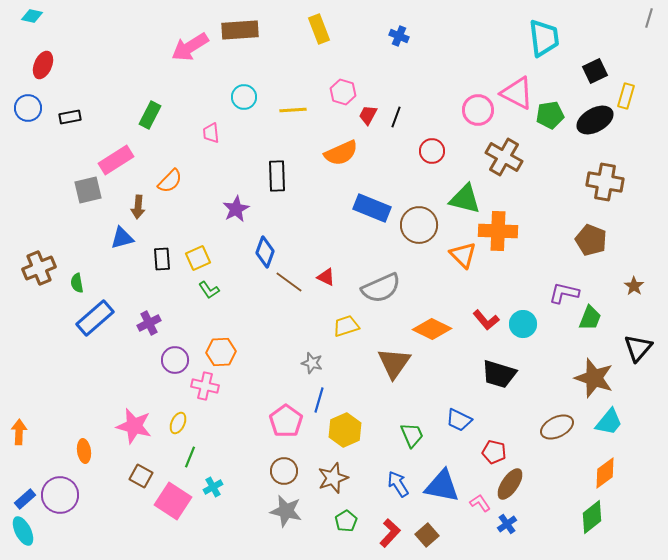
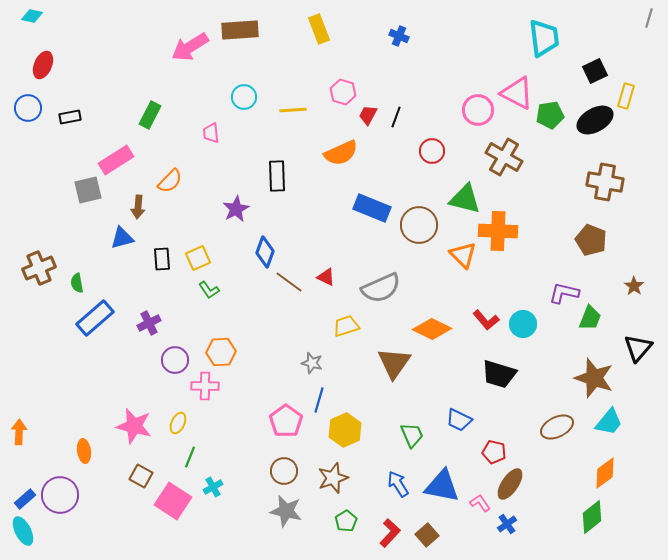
pink cross at (205, 386): rotated 12 degrees counterclockwise
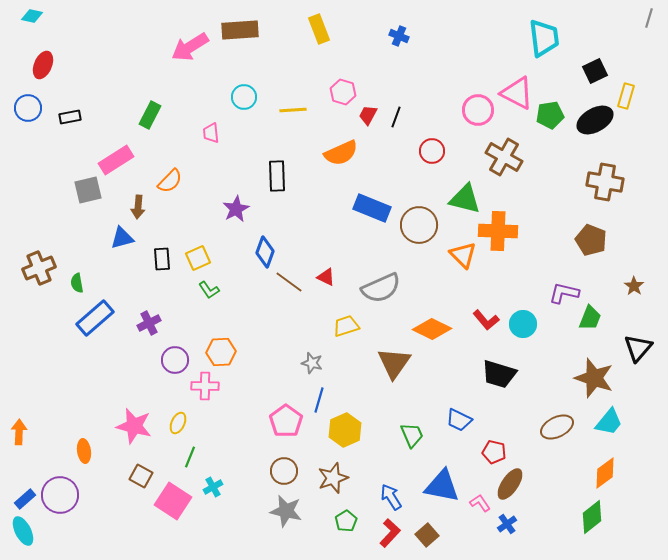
blue arrow at (398, 484): moved 7 px left, 13 px down
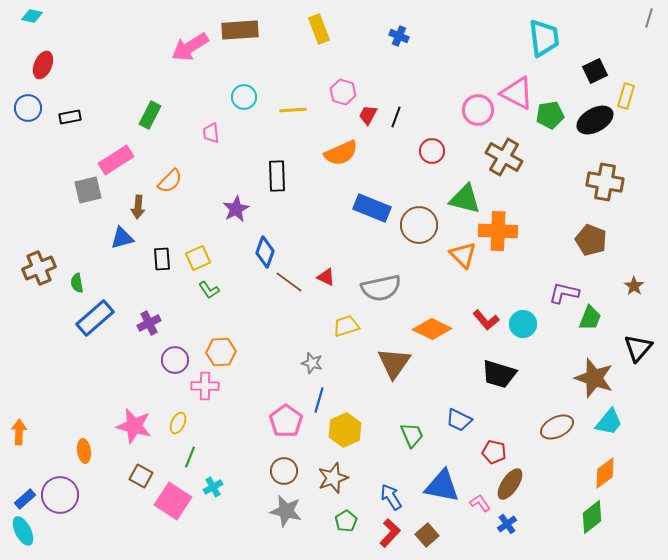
gray semicircle at (381, 288): rotated 12 degrees clockwise
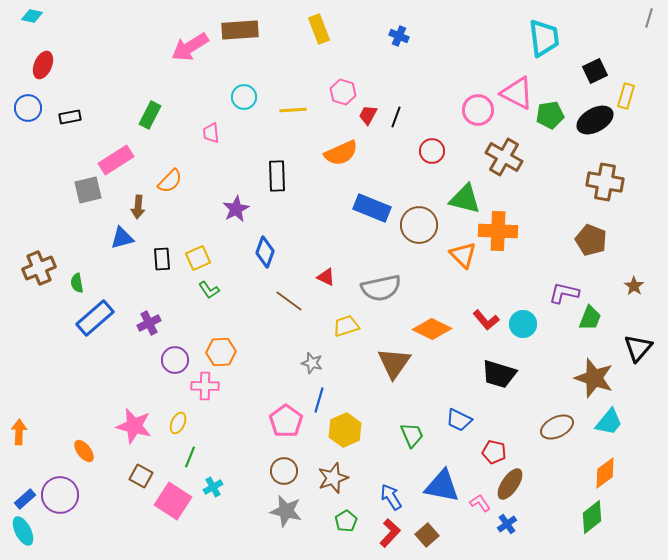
brown line at (289, 282): moved 19 px down
orange ellipse at (84, 451): rotated 30 degrees counterclockwise
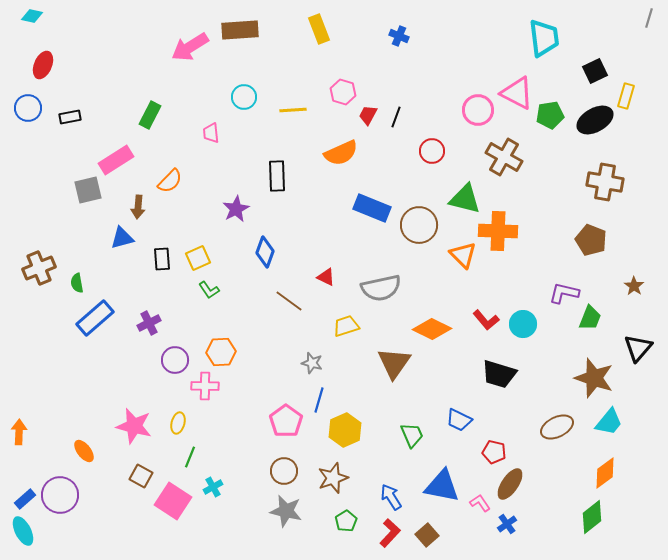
yellow ellipse at (178, 423): rotated 10 degrees counterclockwise
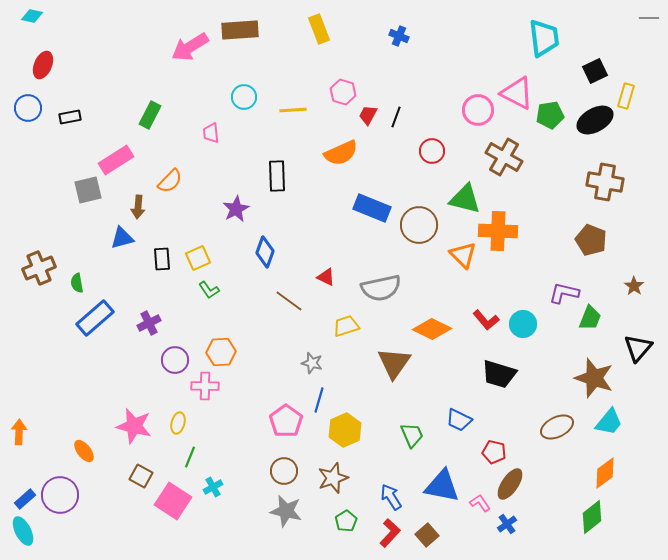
gray line at (649, 18): rotated 72 degrees clockwise
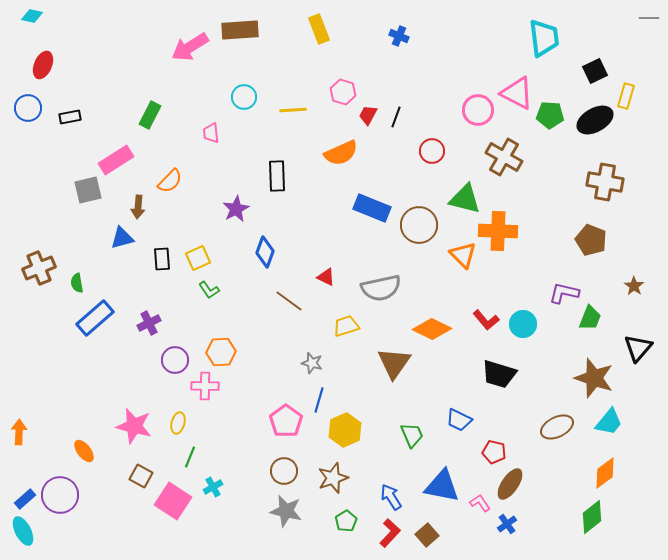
green pentagon at (550, 115): rotated 12 degrees clockwise
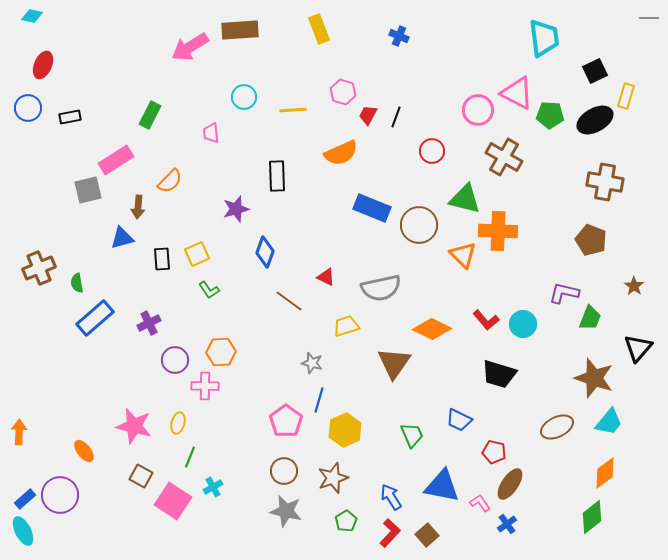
purple star at (236, 209): rotated 12 degrees clockwise
yellow square at (198, 258): moved 1 px left, 4 px up
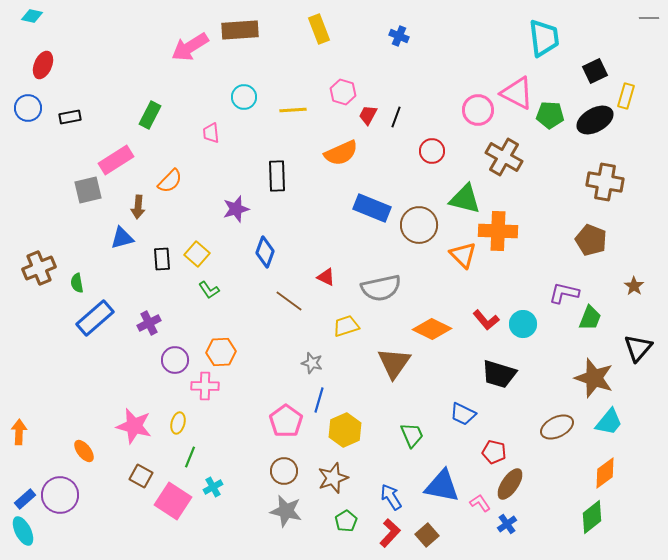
yellow square at (197, 254): rotated 25 degrees counterclockwise
blue trapezoid at (459, 420): moved 4 px right, 6 px up
